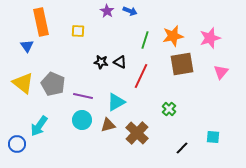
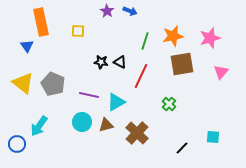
green line: moved 1 px down
purple line: moved 6 px right, 1 px up
green cross: moved 5 px up
cyan circle: moved 2 px down
brown triangle: moved 2 px left
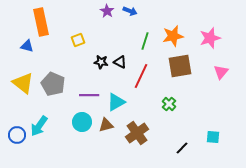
yellow square: moved 9 px down; rotated 24 degrees counterclockwise
blue triangle: rotated 40 degrees counterclockwise
brown square: moved 2 px left, 2 px down
purple line: rotated 12 degrees counterclockwise
brown cross: rotated 10 degrees clockwise
blue circle: moved 9 px up
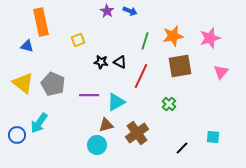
cyan circle: moved 15 px right, 23 px down
cyan arrow: moved 3 px up
